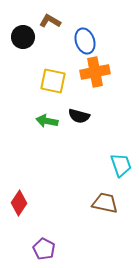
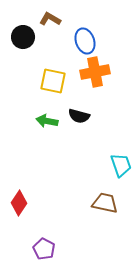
brown L-shape: moved 2 px up
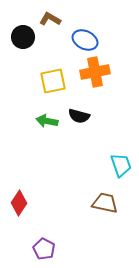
blue ellipse: moved 1 px up; rotated 45 degrees counterclockwise
yellow square: rotated 24 degrees counterclockwise
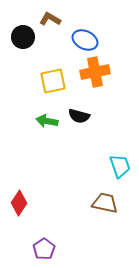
cyan trapezoid: moved 1 px left, 1 px down
purple pentagon: rotated 10 degrees clockwise
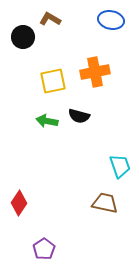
blue ellipse: moved 26 px right, 20 px up; rotated 15 degrees counterclockwise
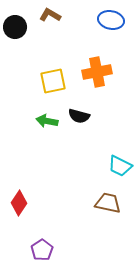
brown L-shape: moved 4 px up
black circle: moved 8 px left, 10 px up
orange cross: moved 2 px right
cyan trapezoid: rotated 135 degrees clockwise
brown trapezoid: moved 3 px right
purple pentagon: moved 2 px left, 1 px down
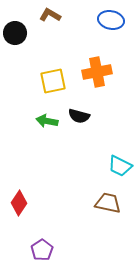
black circle: moved 6 px down
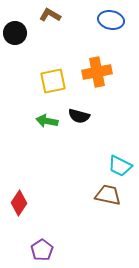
brown trapezoid: moved 8 px up
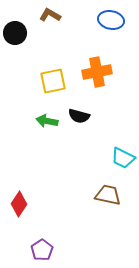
cyan trapezoid: moved 3 px right, 8 px up
red diamond: moved 1 px down
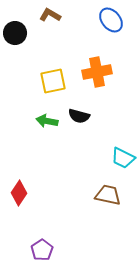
blue ellipse: rotated 40 degrees clockwise
red diamond: moved 11 px up
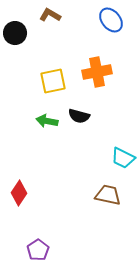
purple pentagon: moved 4 px left
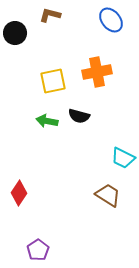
brown L-shape: rotated 15 degrees counterclockwise
brown trapezoid: rotated 20 degrees clockwise
